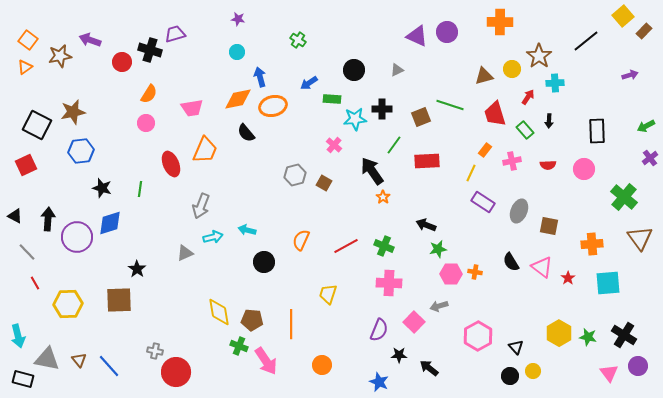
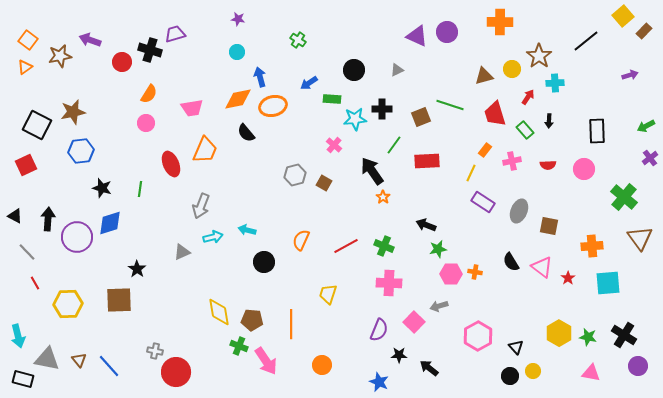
orange cross at (592, 244): moved 2 px down
gray triangle at (185, 253): moved 3 px left, 1 px up
pink triangle at (609, 373): moved 18 px left; rotated 42 degrees counterclockwise
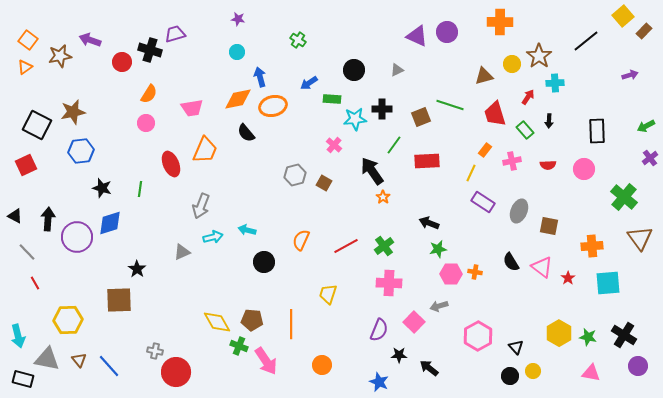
yellow circle at (512, 69): moved 5 px up
black arrow at (426, 225): moved 3 px right, 2 px up
green cross at (384, 246): rotated 30 degrees clockwise
yellow hexagon at (68, 304): moved 16 px down
yellow diamond at (219, 312): moved 2 px left, 10 px down; rotated 20 degrees counterclockwise
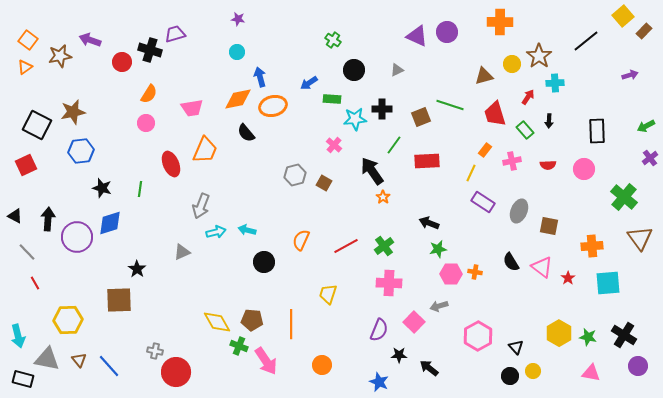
green cross at (298, 40): moved 35 px right
cyan arrow at (213, 237): moved 3 px right, 5 px up
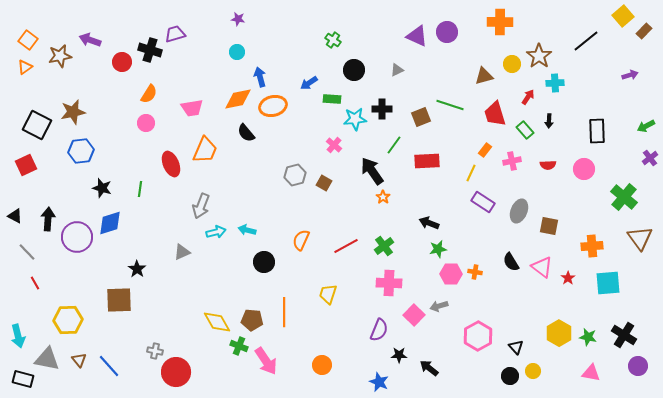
pink square at (414, 322): moved 7 px up
orange line at (291, 324): moved 7 px left, 12 px up
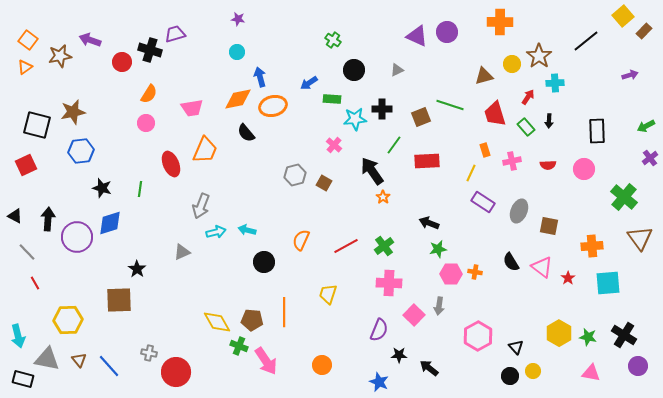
black square at (37, 125): rotated 12 degrees counterclockwise
green rectangle at (525, 130): moved 1 px right, 3 px up
orange rectangle at (485, 150): rotated 56 degrees counterclockwise
gray arrow at (439, 306): rotated 66 degrees counterclockwise
gray cross at (155, 351): moved 6 px left, 2 px down
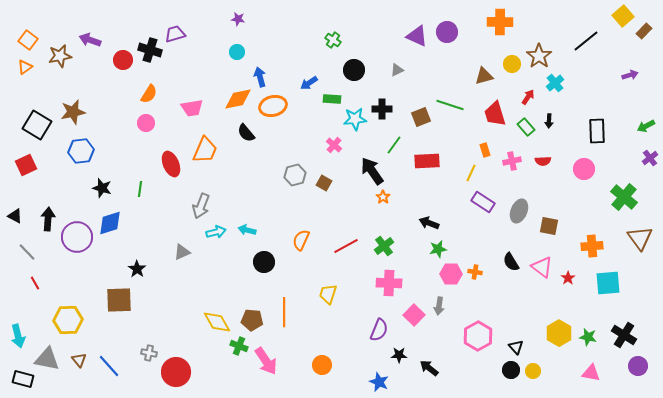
red circle at (122, 62): moved 1 px right, 2 px up
cyan cross at (555, 83): rotated 36 degrees counterclockwise
black square at (37, 125): rotated 16 degrees clockwise
red semicircle at (548, 165): moved 5 px left, 4 px up
black circle at (510, 376): moved 1 px right, 6 px up
